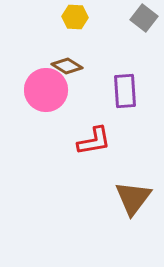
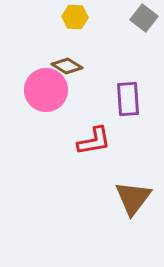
purple rectangle: moved 3 px right, 8 px down
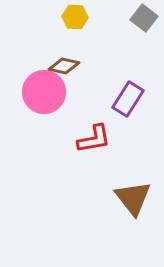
brown diamond: moved 3 px left; rotated 20 degrees counterclockwise
pink circle: moved 2 px left, 2 px down
purple rectangle: rotated 36 degrees clockwise
red L-shape: moved 2 px up
brown triangle: rotated 15 degrees counterclockwise
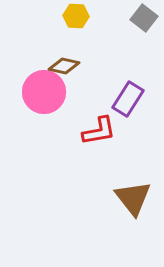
yellow hexagon: moved 1 px right, 1 px up
red L-shape: moved 5 px right, 8 px up
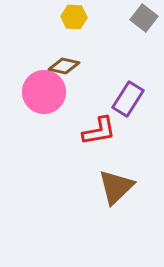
yellow hexagon: moved 2 px left, 1 px down
brown triangle: moved 17 px left, 11 px up; rotated 24 degrees clockwise
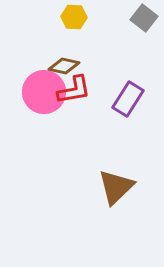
red L-shape: moved 25 px left, 41 px up
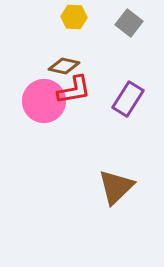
gray square: moved 15 px left, 5 px down
pink circle: moved 9 px down
